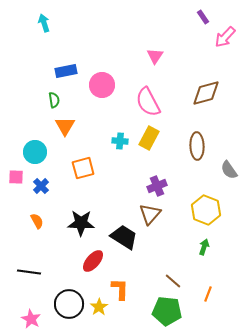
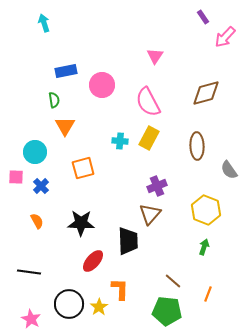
black trapezoid: moved 4 px right, 4 px down; rotated 56 degrees clockwise
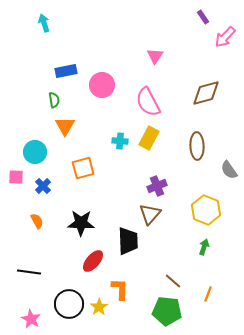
blue cross: moved 2 px right
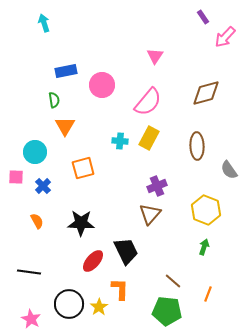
pink semicircle: rotated 112 degrees counterclockwise
black trapezoid: moved 2 px left, 10 px down; rotated 24 degrees counterclockwise
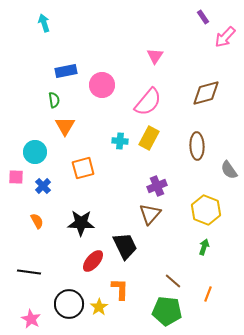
black trapezoid: moved 1 px left, 5 px up
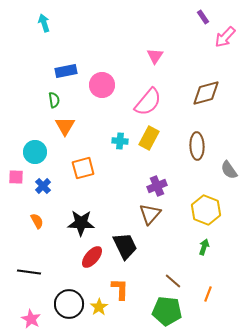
red ellipse: moved 1 px left, 4 px up
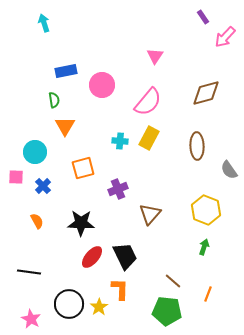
purple cross: moved 39 px left, 3 px down
black trapezoid: moved 10 px down
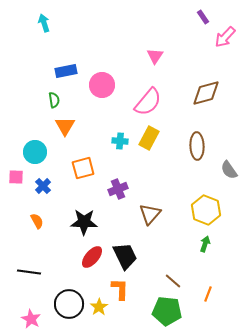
black star: moved 3 px right, 1 px up
green arrow: moved 1 px right, 3 px up
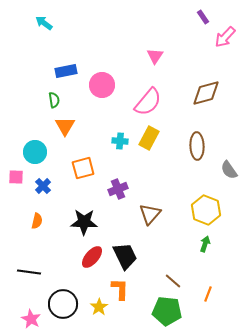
cyan arrow: rotated 36 degrees counterclockwise
orange semicircle: rotated 42 degrees clockwise
black circle: moved 6 px left
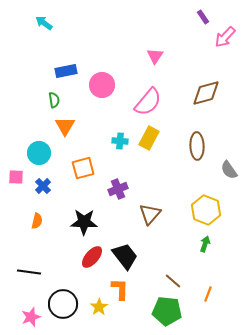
cyan circle: moved 4 px right, 1 px down
black trapezoid: rotated 12 degrees counterclockwise
pink star: moved 2 px up; rotated 24 degrees clockwise
